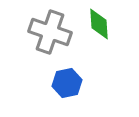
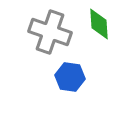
blue hexagon: moved 3 px right, 6 px up; rotated 20 degrees clockwise
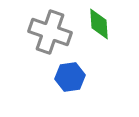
blue hexagon: rotated 16 degrees counterclockwise
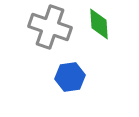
gray cross: moved 5 px up
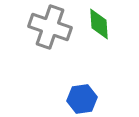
blue hexagon: moved 12 px right, 22 px down
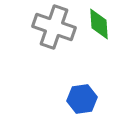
gray cross: moved 4 px right
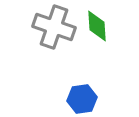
green diamond: moved 2 px left, 2 px down
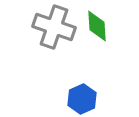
blue hexagon: rotated 16 degrees counterclockwise
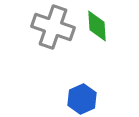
gray cross: moved 1 px left
